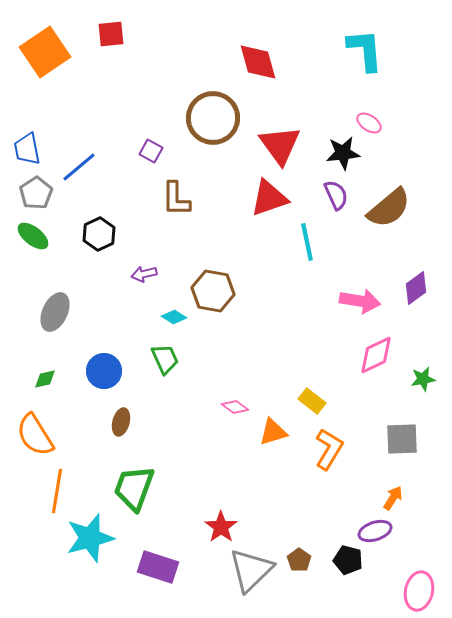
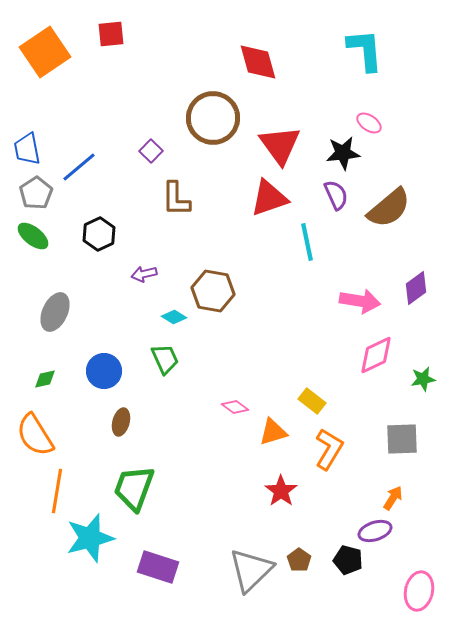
purple square at (151, 151): rotated 15 degrees clockwise
red star at (221, 527): moved 60 px right, 36 px up
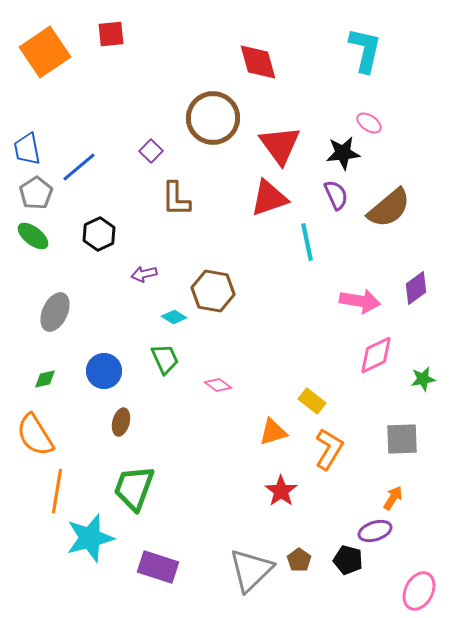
cyan L-shape at (365, 50): rotated 18 degrees clockwise
pink diamond at (235, 407): moved 17 px left, 22 px up
pink ellipse at (419, 591): rotated 15 degrees clockwise
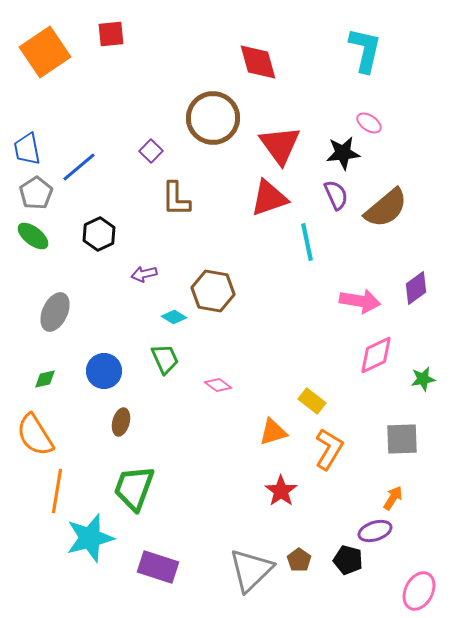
brown semicircle at (389, 208): moved 3 px left
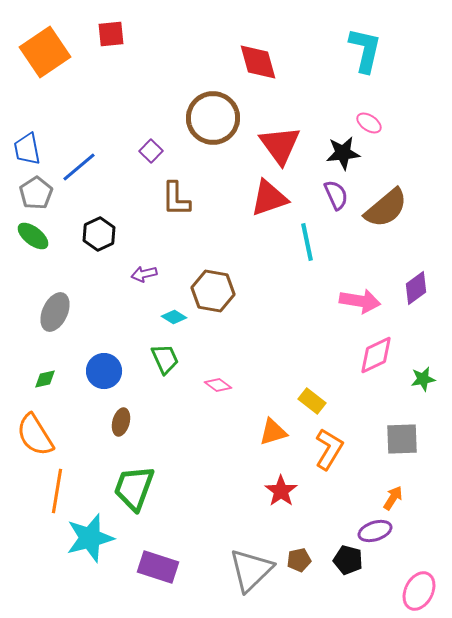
brown pentagon at (299, 560): rotated 25 degrees clockwise
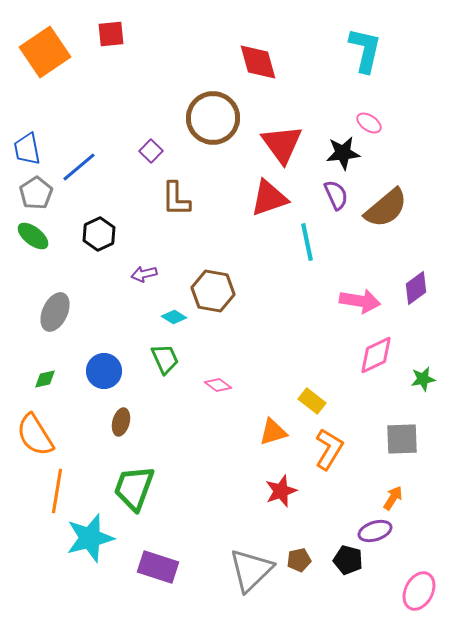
red triangle at (280, 145): moved 2 px right, 1 px up
red star at (281, 491): rotated 16 degrees clockwise
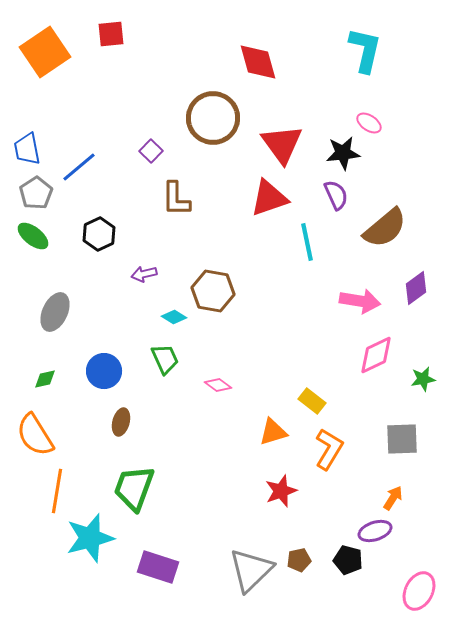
brown semicircle at (386, 208): moved 1 px left, 20 px down
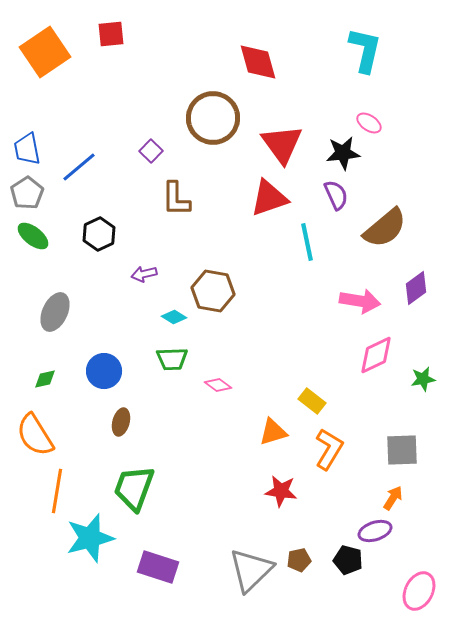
gray pentagon at (36, 193): moved 9 px left
green trapezoid at (165, 359): moved 7 px right; rotated 112 degrees clockwise
gray square at (402, 439): moved 11 px down
red star at (281, 491): rotated 28 degrees clockwise
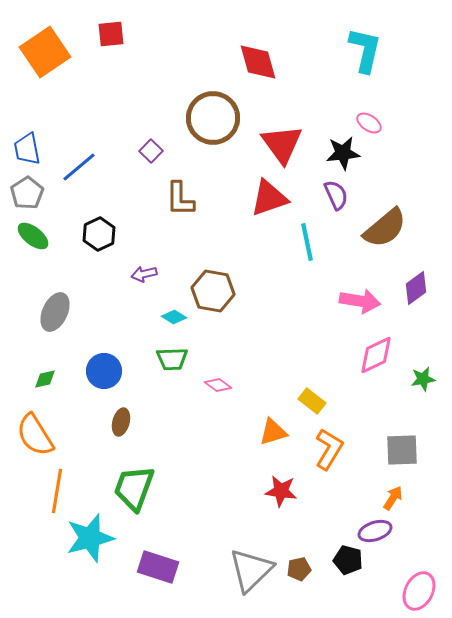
brown L-shape at (176, 199): moved 4 px right
brown pentagon at (299, 560): moved 9 px down
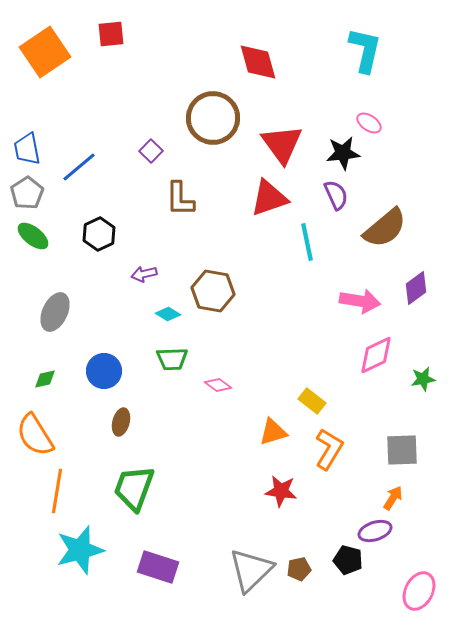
cyan diamond at (174, 317): moved 6 px left, 3 px up
cyan star at (90, 538): moved 10 px left, 12 px down
